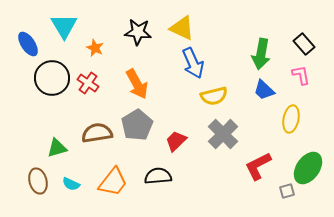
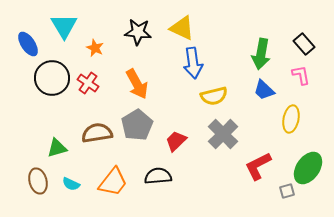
blue arrow: rotated 16 degrees clockwise
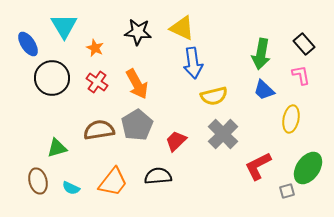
red cross: moved 9 px right, 1 px up
brown semicircle: moved 2 px right, 3 px up
cyan semicircle: moved 4 px down
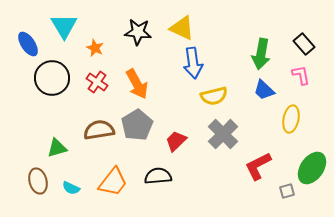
green ellipse: moved 4 px right
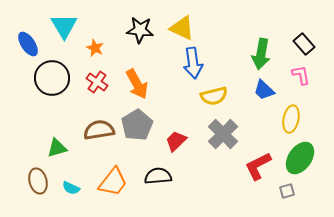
black star: moved 2 px right, 2 px up
green ellipse: moved 12 px left, 10 px up
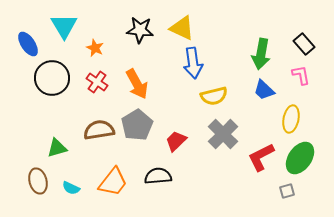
red L-shape: moved 3 px right, 9 px up
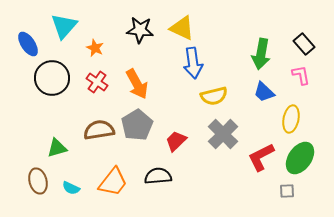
cyan triangle: rotated 12 degrees clockwise
blue trapezoid: moved 2 px down
gray square: rotated 14 degrees clockwise
